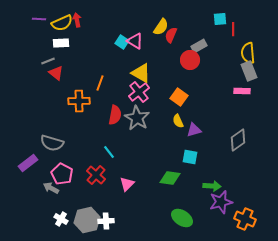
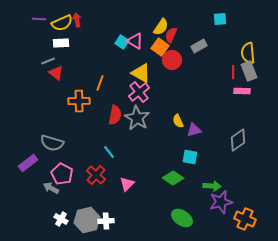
red line at (233, 29): moved 43 px down
red circle at (190, 60): moved 18 px left
orange square at (179, 97): moved 19 px left, 50 px up
green diamond at (170, 178): moved 3 px right; rotated 25 degrees clockwise
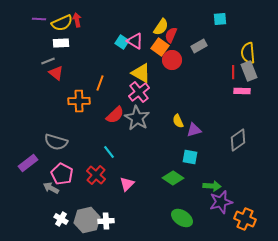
red semicircle at (115, 115): rotated 36 degrees clockwise
gray semicircle at (52, 143): moved 4 px right, 1 px up
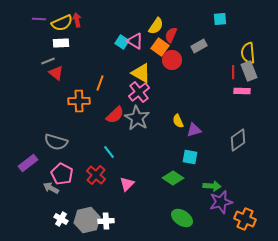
yellow semicircle at (161, 27): moved 5 px left, 1 px up
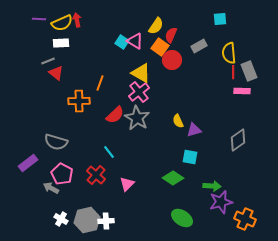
yellow semicircle at (248, 53): moved 19 px left
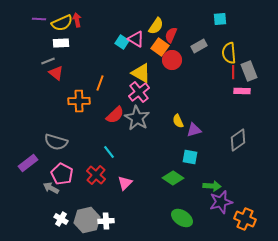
pink triangle at (135, 41): moved 1 px right, 2 px up
pink triangle at (127, 184): moved 2 px left, 1 px up
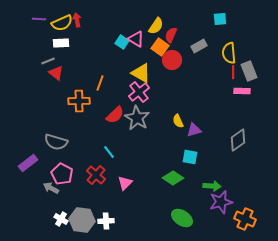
gray hexagon at (87, 220): moved 5 px left; rotated 20 degrees clockwise
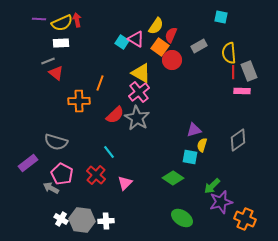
cyan square at (220, 19): moved 1 px right, 2 px up; rotated 16 degrees clockwise
yellow semicircle at (178, 121): moved 24 px right, 24 px down; rotated 40 degrees clockwise
green arrow at (212, 186): rotated 132 degrees clockwise
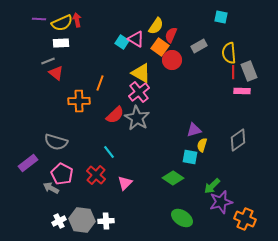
white cross at (61, 219): moved 2 px left, 2 px down; rotated 32 degrees clockwise
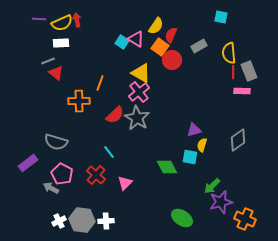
green diamond at (173, 178): moved 6 px left, 11 px up; rotated 30 degrees clockwise
